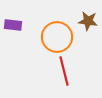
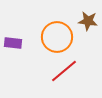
purple rectangle: moved 18 px down
red line: rotated 64 degrees clockwise
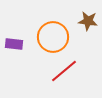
orange circle: moved 4 px left
purple rectangle: moved 1 px right, 1 px down
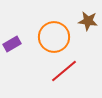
orange circle: moved 1 px right
purple rectangle: moved 2 px left; rotated 36 degrees counterclockwise
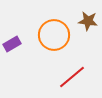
orange circle: moved 2 px up
red line: moved 8 px right, 6 px down
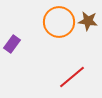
orange circle: moved 5 px right, 13 px up
purple rectangle: rotated 24 degrees counterclockwise
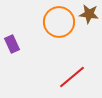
brown star: moved 1 px right, 7 px up
purple rectangle: rotated 60 degrees counterclockwise
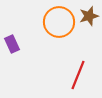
brown star: moved 2 px down; rotated 24 degrees counterclockwise
red line: moved 6 px right, 2 px up; rotated 28 degrees counterclockwise
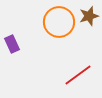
red line: rotated 32 degrees clockwise
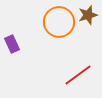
brown star: moved 1 px left, 1 px up
